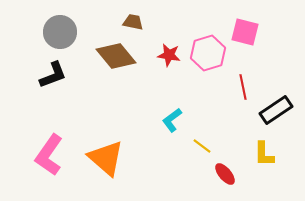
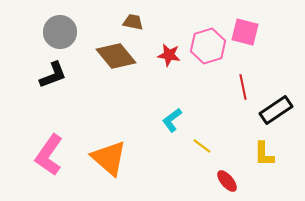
pink hexagon: moved 7 px up
orange triangle: moved 3 px right
red ellipse: moved 2 px right, 7 px down
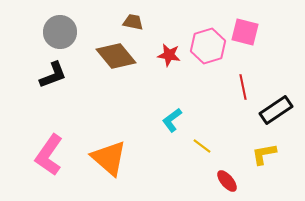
yellow L-shape: rotated 80 degrees clockwise
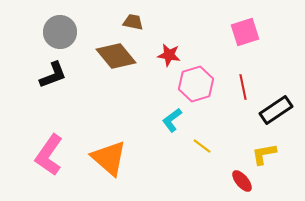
pink square: rotated 32 degrees counterclockwise
pink hexagon: moved 12 px left, 38 px down
red ellipse: moved 15 px right
